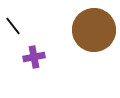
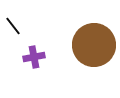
brown circle: moved 15 px down
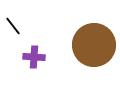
purple cross: rotated 15 degrees clockwise
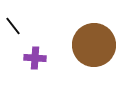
purple cross: moved 1 px right, 1 px down
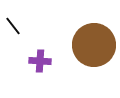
purple cross: moved 5 px right, 3 px down
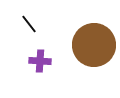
black line: moved 16 px right, 2 px up
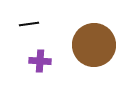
black line: rotated 60 degrees counterclockwise
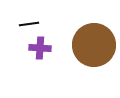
purple cross: moved 13 px up
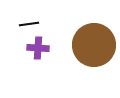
purple cross: moved 2 px left
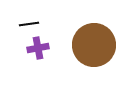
purple cross: rotated 15 degrees counterclockwise
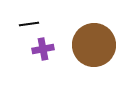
purple cross: moved 5 px right, 1 px down
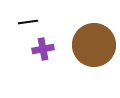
black line: moved 1 px left, 2 px up
